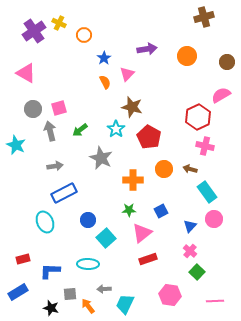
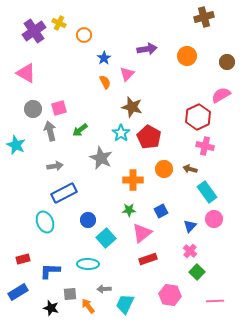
cyan star at (116, 129): moved 5 px right, 4 px down
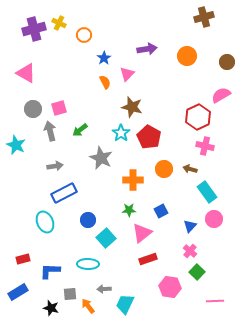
purple cross at (34, 31): moved 2 px up; rotated 20 degrees clockwise
pink hexagon at (170, 295): moved 8 px up
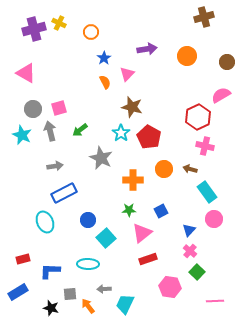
orange circle at (84, 35): moved 7 px right, 3 px up
cyan star at (16, 145): moved 6 px right, 10 px up
blue triangle at (190, 226): moved 1 px left, 4 px down
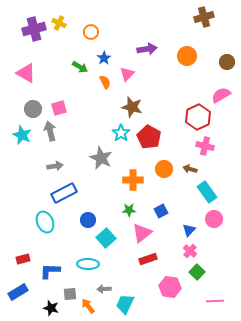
green arrow at (80, 130): moved 63 px up; rotated 112 degrees counterclockwise
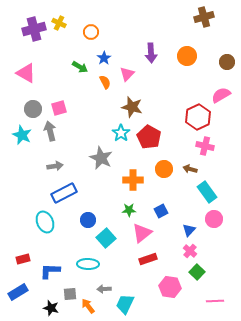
purple arrow at (147, 49): moved 4 px right, 4 px down; rotated 96 degrees clockwise
